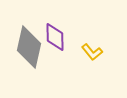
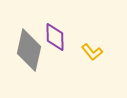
gray diamond: moved 3 px down
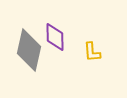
yellow L-shape: rotated 35 degrees clockwise
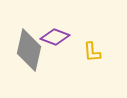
purple diamond: rotated 68 degrees counterclockwise
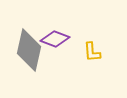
purple diamond: moved 2 px down
